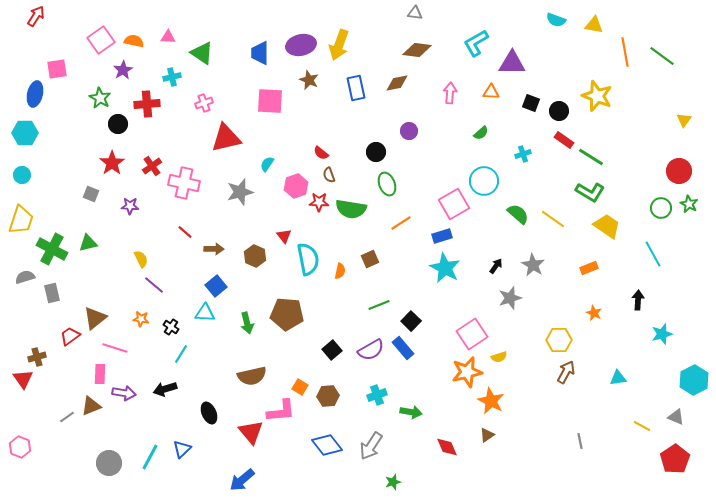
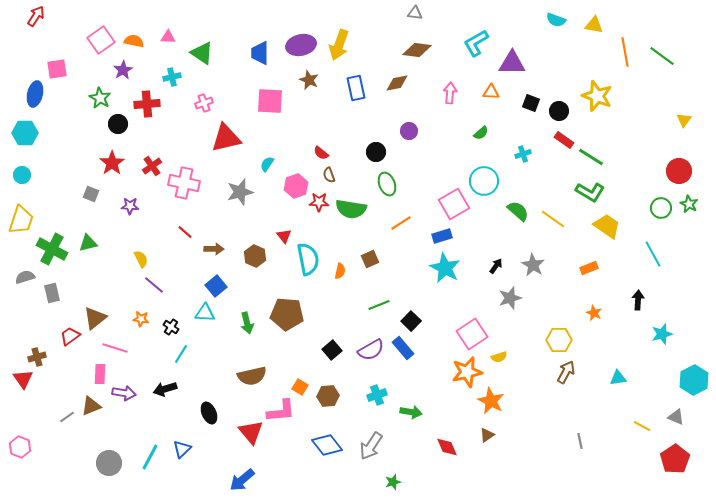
green semicircle at (518, 214): moved 3 px up
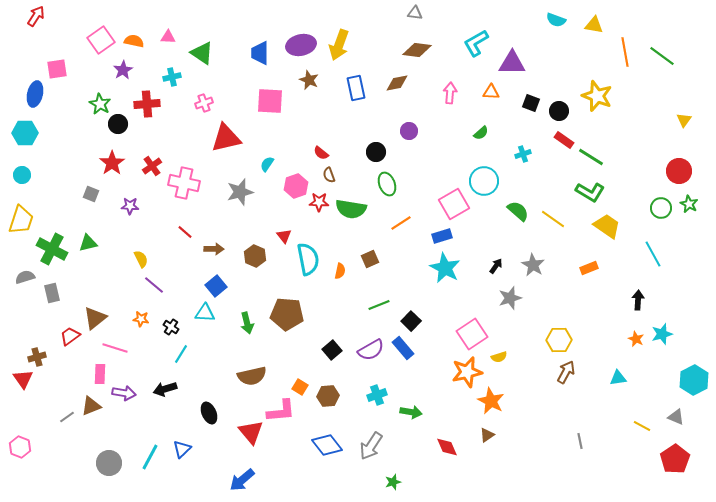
green star at (100, 98): moved 6 px down
orange star at (594, 313): moved 42 px right, 26 px down
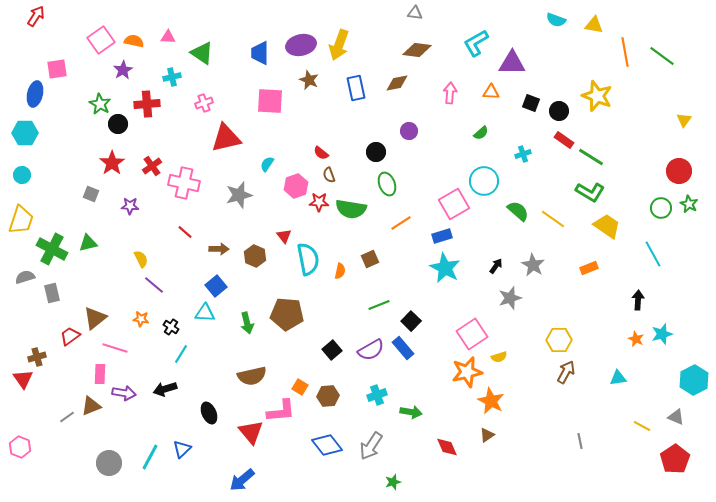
gray star at (240, 192): moved 1 px left, 3 px down
brown arrow at (214, 249): moved 5 px right
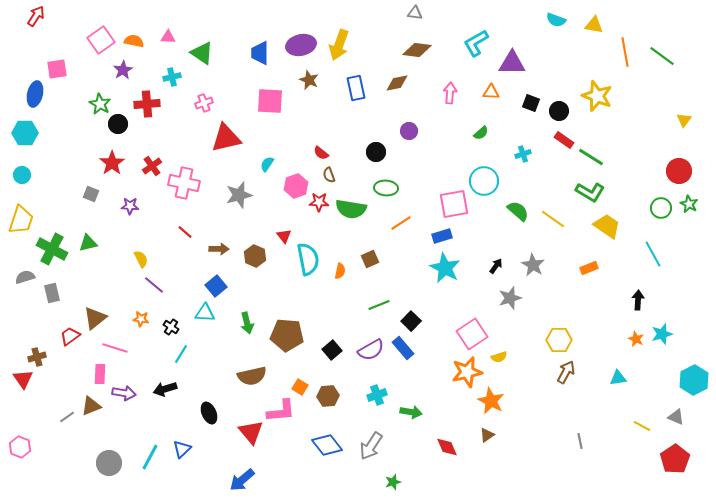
green ellipse at (387, 184): moved 1 px left, 4 px down; rotated 65 degrees counterclockwise
pink square at (454, 204): rotated 20 degrees clockwise
brown pentagon at (287, 314): moved 21 px down
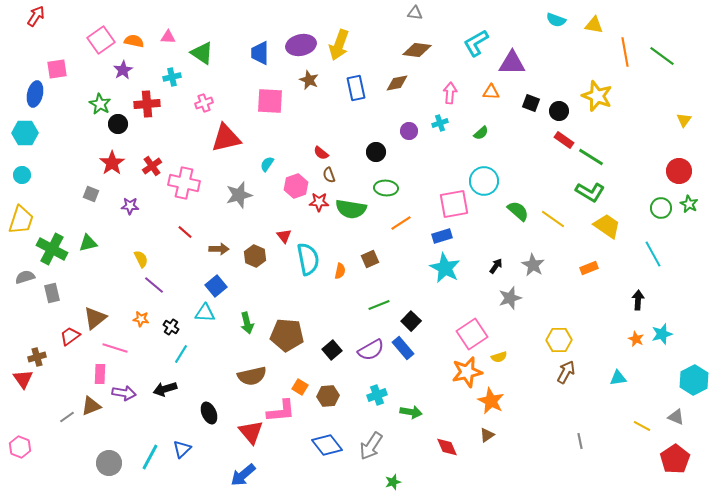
cyan cross at (523, 154): moved 83 px left, 31 px up
blue arrow at (242, 480): moved 1 px right, 5 px up
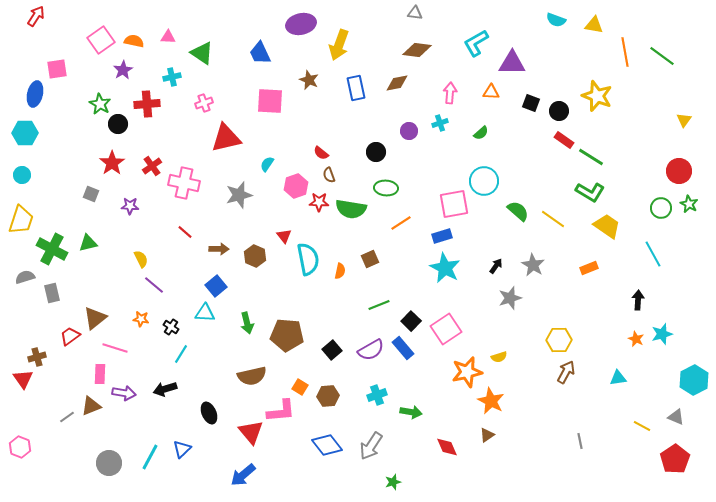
purple ellipse at (301, 45): moved 21 px up
blue trapezoid at (260, 53): rotated 25 degrees counterclockwise
pink square at (472, 334): moved 26 px left, 5 px up
